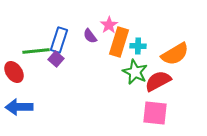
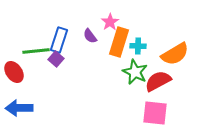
pink star: moved 1 px right, 3 px up
blue arrow: moved 1 px down
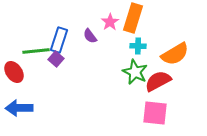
orange rectangle: moved 14 px right, 24 px up
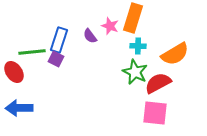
pink star: moved 4 px down; rotated 18 degrees counterclockwise
green line: moved 4 px left, 1 px down
purple square: rotated 14 degrees counterclockwise
red semicircle: moved 2 px down
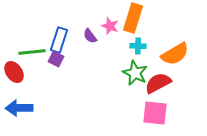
green star: moved 1 px down
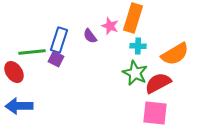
blue arrow: moved 2 px up
